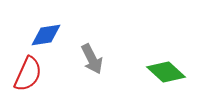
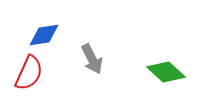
blue diamond: moved 2 px left
red semicircle: moved 1 px right, 1 px up
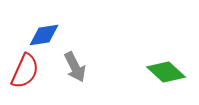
gray arrow: moved 17 px left, 8 px down
red semicircle: moved 4 px left, 2 px up
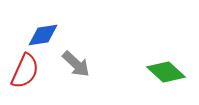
blue diamond: moved 1 px left
gray arrow: moved 1 px right, 3 px up; rotated 20 degrees counterclockwise
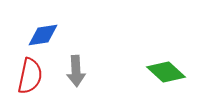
gray arrow: moved 7 px down; rotated 44 degrees clockwise
red semicircle: moved 5 px right, 5 px down; rotated 12 degrees counterclockwise
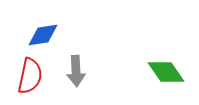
green diamond: rotated 12 degrees clockwise
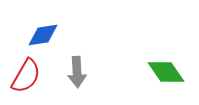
gray arrow: moved 1 px right, 1 px down
red semicircle: moved 4 px left; rotated 18 degrees clockwise
